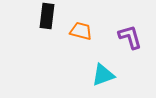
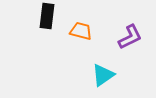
purple L-shape: rotated 80 degrees clockwise
cyan triangle: rotated 15 degrees counterclockwise
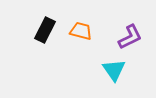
black rectangle: moved 2 px left, 14 px down; rotated 20 degrees clockwise
cyan triangle: moved 11 px right, 5 px up; rotated 30 degrees counterclockwise
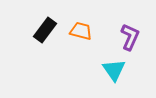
black rectangle: rotated 10 degrees clockwise
purple L-shape: rotated 40 degrees counterclockwise
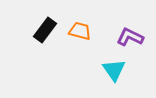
orange trapezoid: moved 1 px left
purple L-shape: rotated 88 degrees counterclockwise
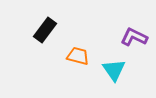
orange trapezoid: moved 2 px left, 25 px down
purple L-shape: moved 4 px right
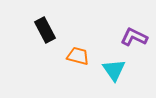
black rectangle: rotated 65 degrees counterclockwise
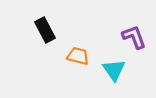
purple L-shape: rotated 44 degrees clockwise
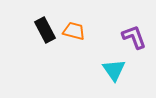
orange trapezoid: moved 4 px left, 25 px up
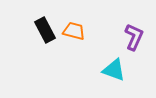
purple L-shape: rotated 44 degrees clockwise
cyan triangle: rotated 35 degrees counterclockwise
